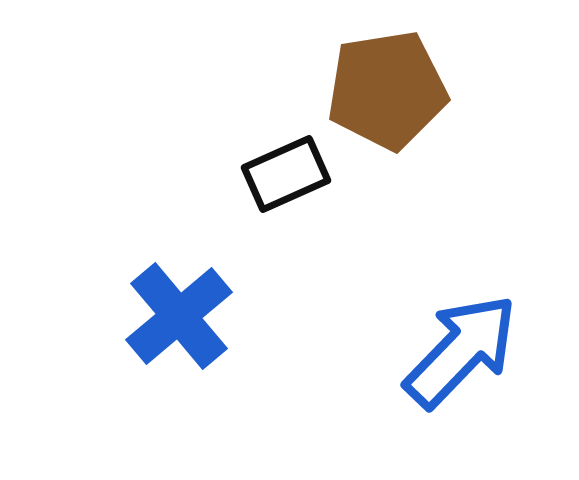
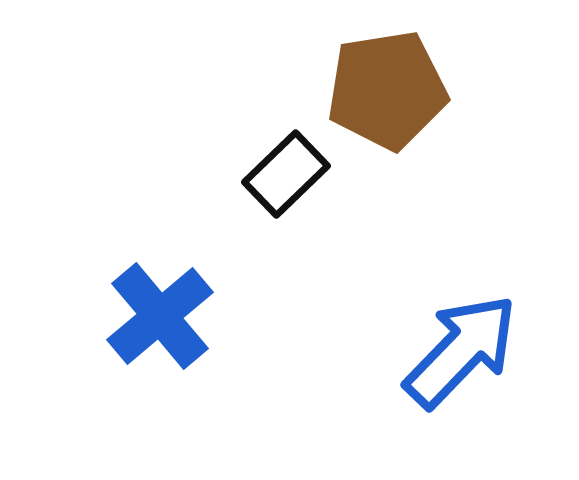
black rectangle: rotated 20 degrees counterclockwise
blue cross: moved 19 px left
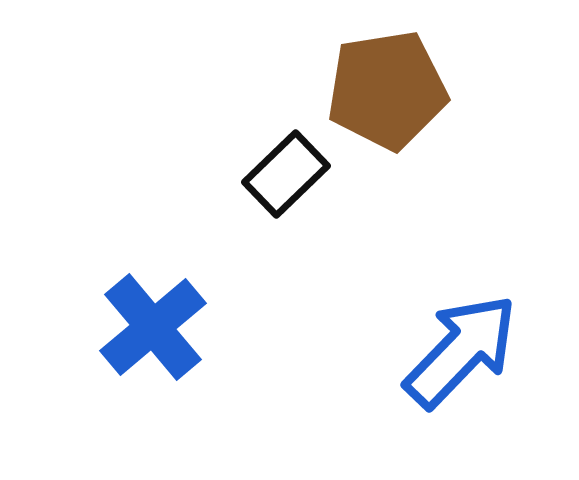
blue cross: moved 7 px left, 11 px down
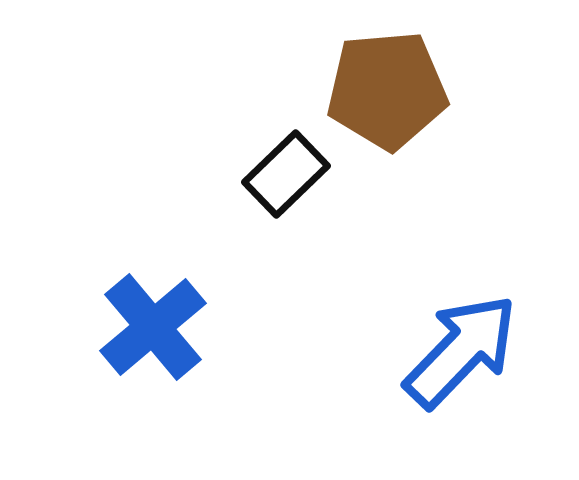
brown pentagon: rotated 4 degrees clockwise
